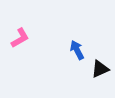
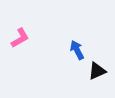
black triangle: moved 3 px left, 2 px down
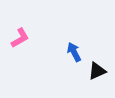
blue arrow: moved 3 px left, 2 px down
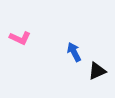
pink L-shape: rotated 55 degrees clockwise
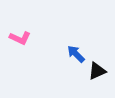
blue arrow: moved 2 px right, 2 px down; rotated 18 degrees counterclockwise
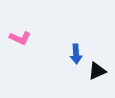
blue arrow: rotated 138 degrees counterclockwise
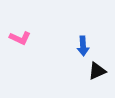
blue arrow: moved 7 px right, 8 px up
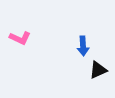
black triangle: moved 1 px right, 1 px up
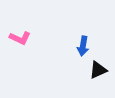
blue arrow: rotated 12 degrees clockwise
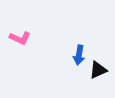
blue arrow: moved 4 px left, 9 px down
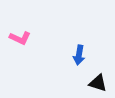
black triangle: moved 13 px down; rotated 42 degrees clockwise
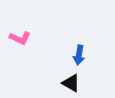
black triangle: moved 27 px left; rotated 12 degrees clockwise
